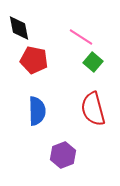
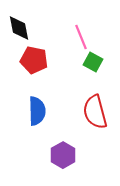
pink line: rotated 35 degrees clockwise
green square: rotated 12 degrees counterclockwise
red semicircle: moved 2 px right, 3 px down
purple hexagon: rotated 10 degrees counterclockwise
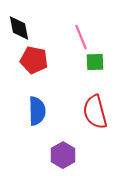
green square: moved 2 px right; rotated 30 degrees counterclockwise
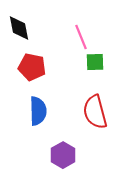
red pentagon: moved 2 px left, 7 px down
blue semicircle: moved 1 px right
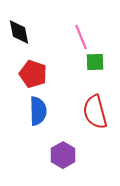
black diamond: moved 4 px down
red pentagon: moved 1 px right, 7 px down; rotated 8 degrees clockwise
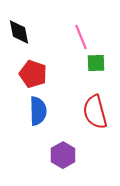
green square: moved 1 px right, 1 px down
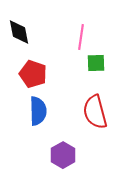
pink line: rotated 30 degrees clockwise
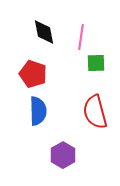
black diamond: moved 25 px right
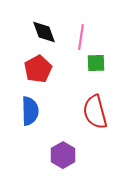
black diamond: rotated 8 degrees counterclockwise
red pentagon: moved 5 px right, 5 px up; rotated 24 degrees clockwise
blue semicircle: moved 8 px left
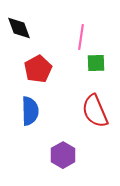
black diamond: moved 25 px left, 4 px up
red semicircle: moved 1 px up; rotated 8 degrees counterclockwise
